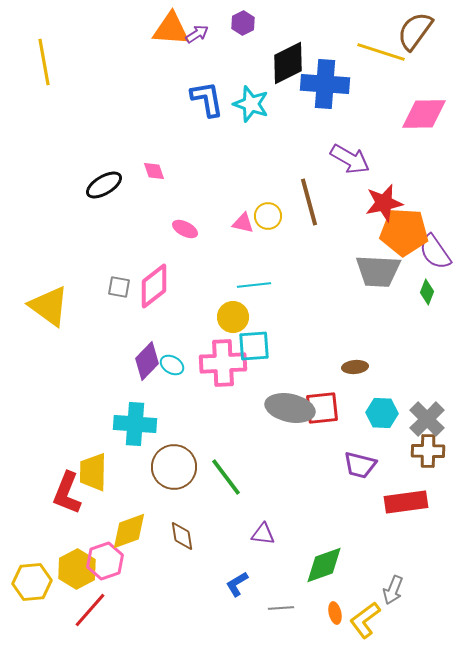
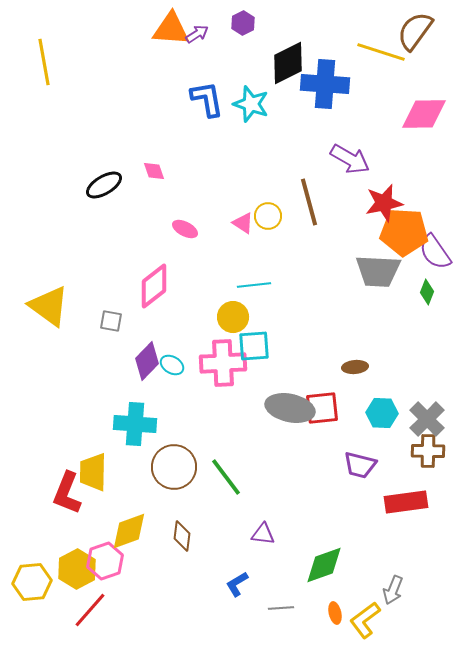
pink triangle at (243, 223): rotated 20 degrees clockwise
gray square at (119, 287): moved 8 px left, 34 px down
brown diamond at (182, 536): rotated 16 degrees clockwise
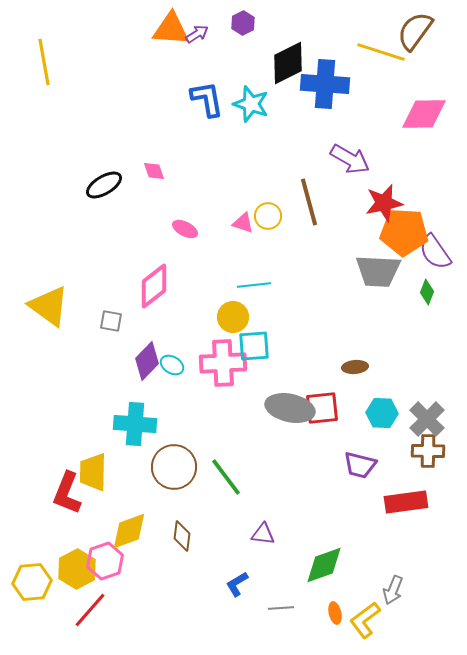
pink triangle at (243, 223): rotated 15 degrees counterclockwise
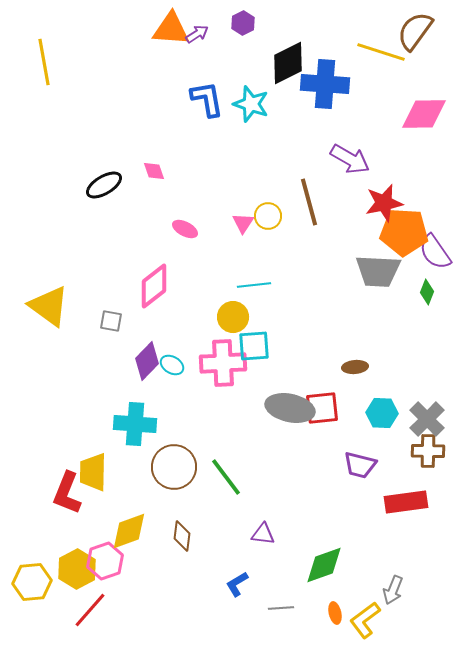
pink triangle at (243, 223): rotated 45 degrees clockwise
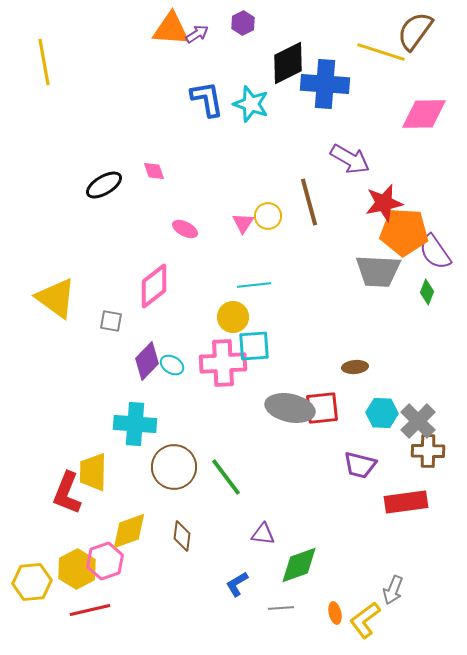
yellow triangle at (49, 306): moved 7 px right, 8 px up
gray cross at (427, 419): moved 9 px left, 2 px down
green diamond at (324, 565): moved 25 px left
red line at (90, 610): rotated 36 degrees clockwise
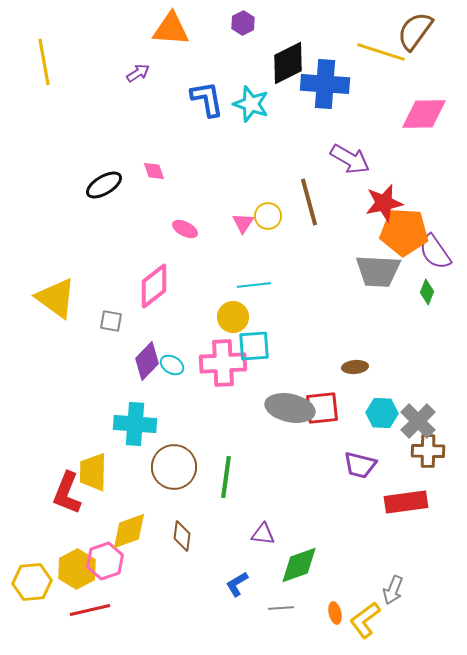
purple arrow at (197, 34): moved 59 px left, 39 px down
green line at (226, 477): rotated 45 degrees clockwise
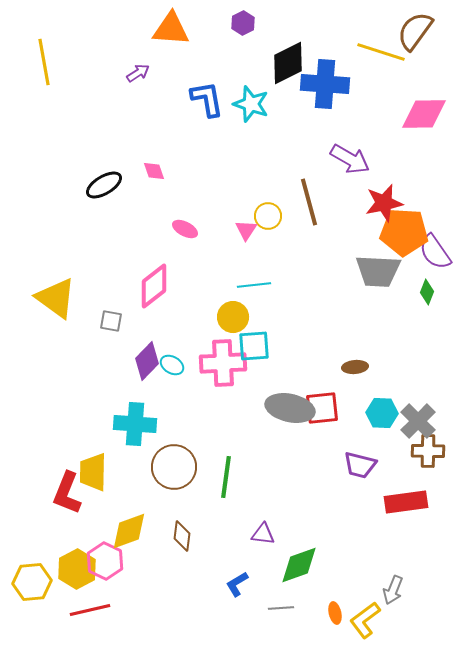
pink triangle at (243, 223): moved 3 px right, 7 px down
pink hexagon at (105, 561): rotated 15 degrees counterclockwise
